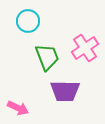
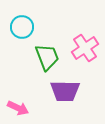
cyan circle: moved 6 px left, 6 px down
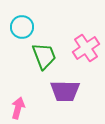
pink cross: moved 1 px right
green trapezoid: moved 3 px left, 1 px up
pink arrow: rotated 100 degrees counterclockwise
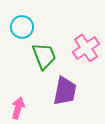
purple trapezoid: rotated 80 degrees counterclockwise
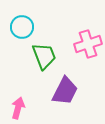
pink cross: moved 2 px right, 4 px up; rotated 16 degrees clockwise
purple trapezoid: rotated 16 degrees clockwise
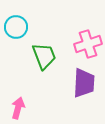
cyan circle: moved 6 px left
purple trapezoid: moved 19 px right, 8 px up; rotated 24 degrees counterclockwise
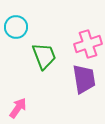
purple trapezoid: moved 4 px up; rotated 12 degrees counterclockwise
pink arrow: rotated 20 degrees clockwise
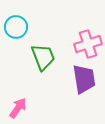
green trapezoid: moved 1 px left, 1 px down
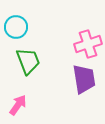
green trapezoid: moved 15 px left, 4 px down
pink arrow: moved 3 px up
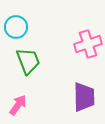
purple trapezoid: moved 18 px down; rotated 8 degrees clockwise
